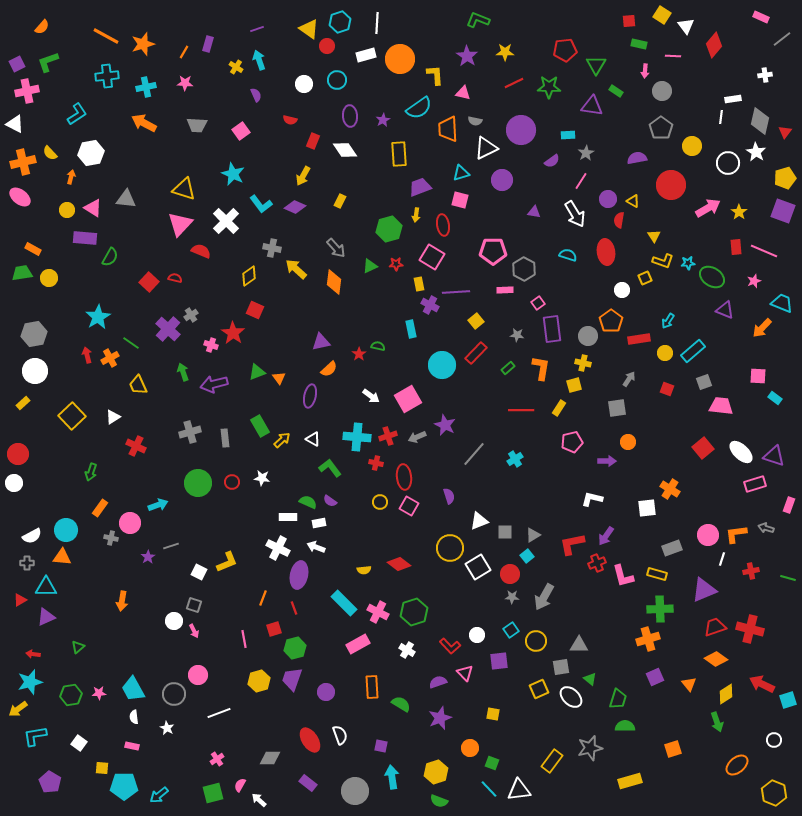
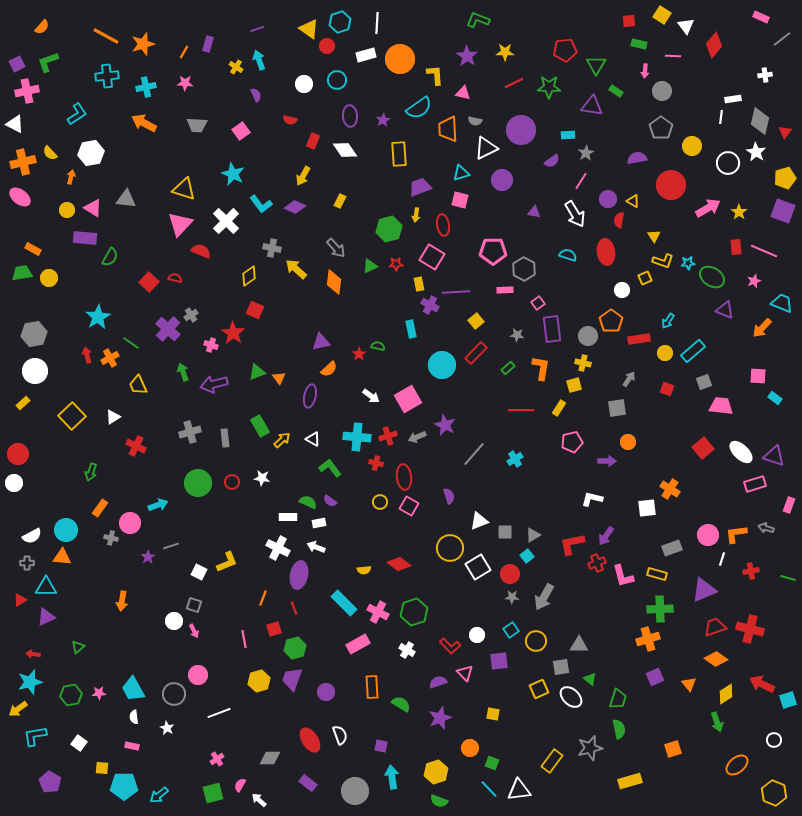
green semicircle at (625, 726): moved 6 px left, 3 px down; rotated 78 degrees clockwise
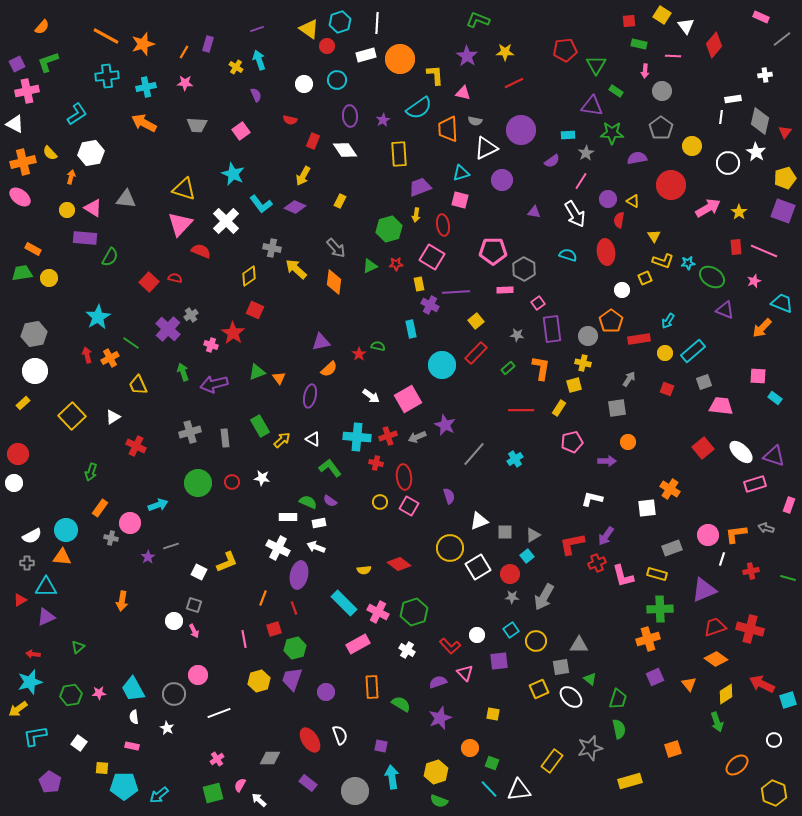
green star at (549, 87): moved 63 px right, 46 px down
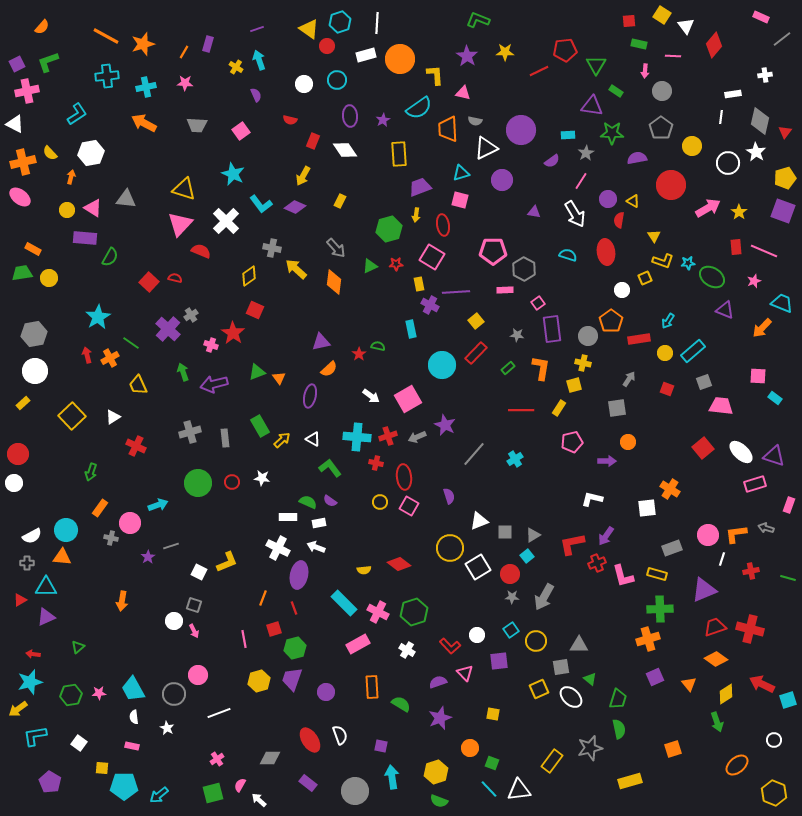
red line at (514, 83): moved 25 px right, 12 px up
white rectangle at (733, 99): moved 5 px up
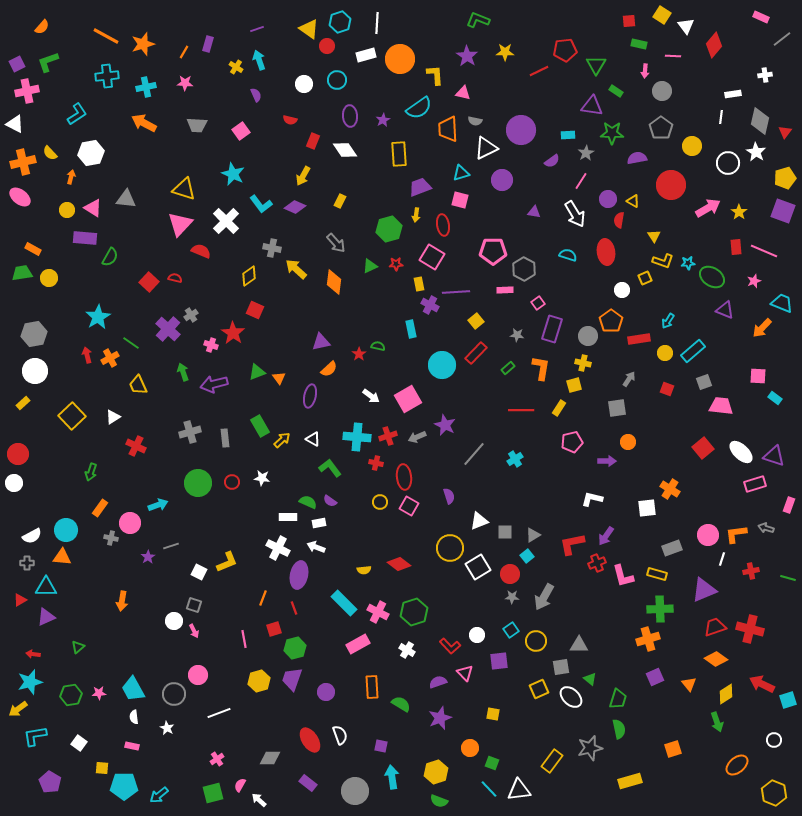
gray arrow at (336, 248): moved 5 px up
purple rectangle at (552, 329): rotated 24 degrees clockwise
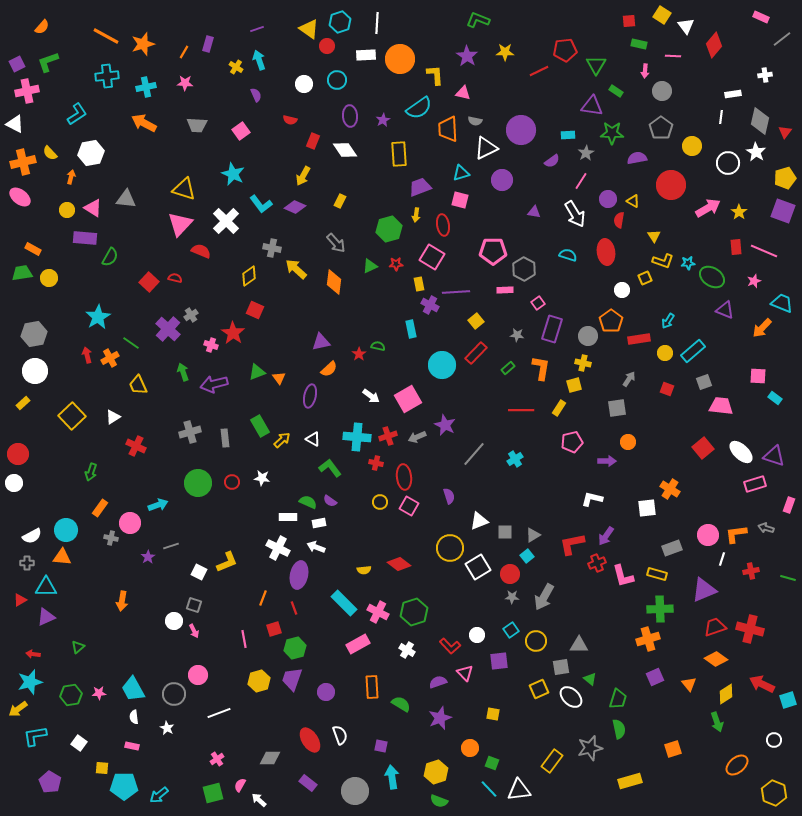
white rectangle at (366, 55): rotated 12 degrees clockwise
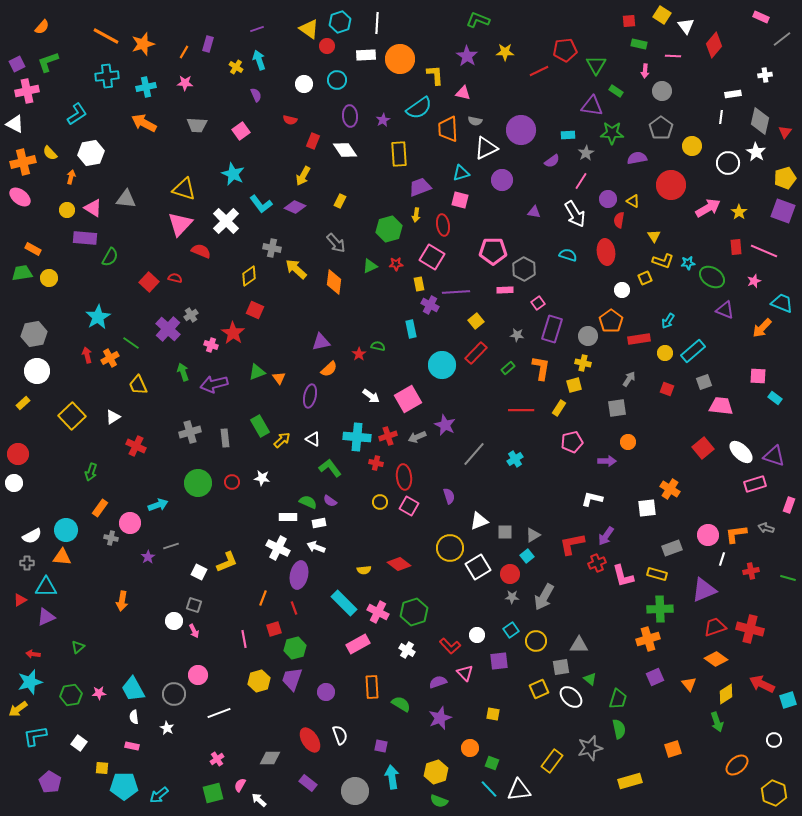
white circle at (35, 371): moved 2 px right
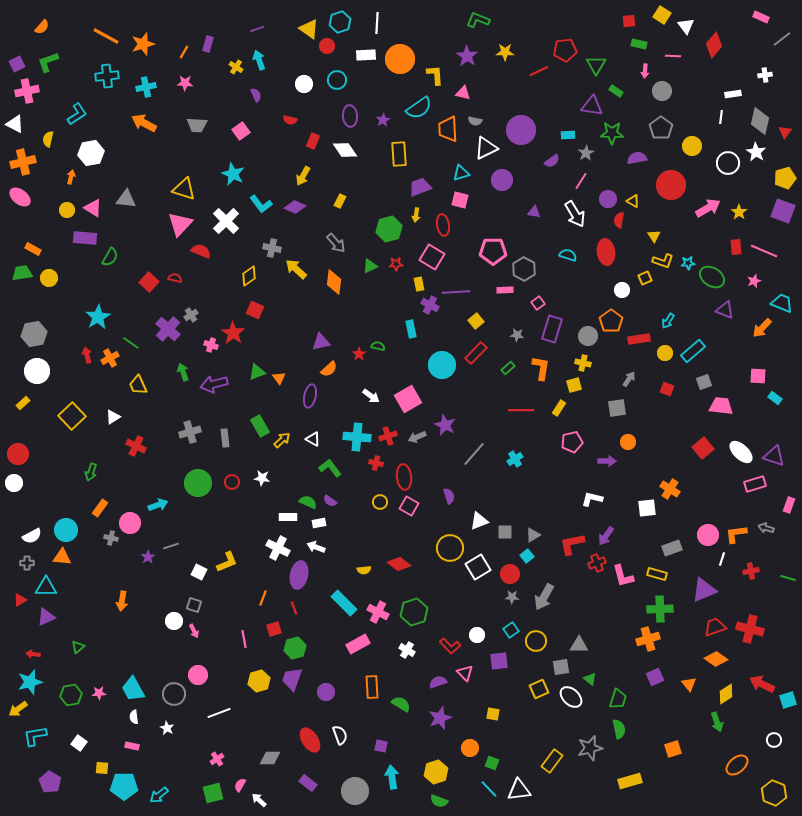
yellow semicircle at (50, 153): moved 2 px left, 14 px up; rotated 56 degrees clockwise
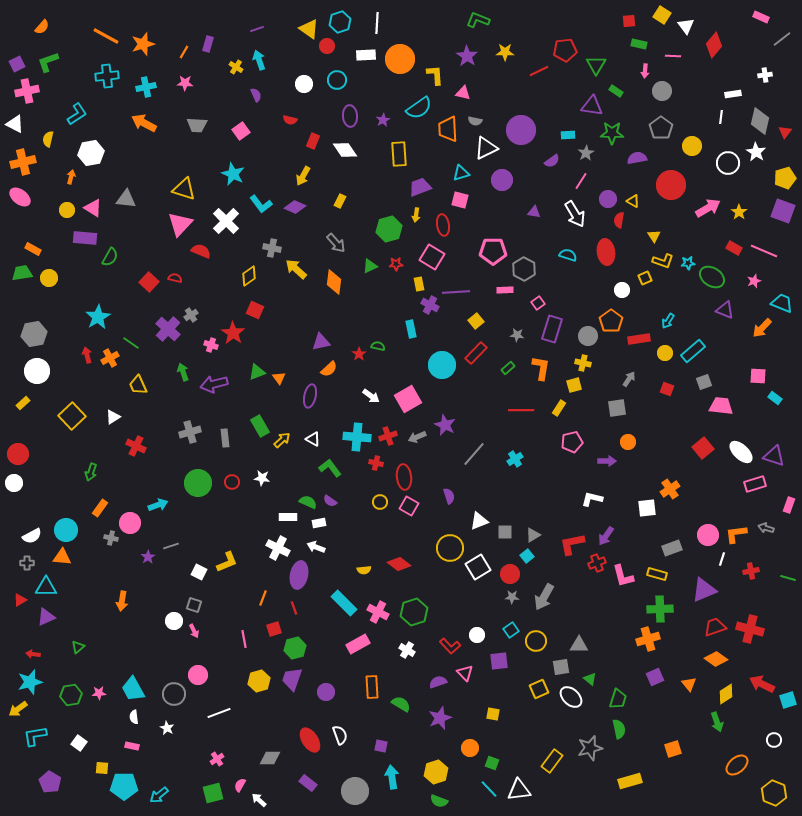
red rectangle at (736, 247): moved 2 px left, 1 px down; rotated 56 degrees counterclockwise
orange cross at (670, 489): rotated 24 degrees clockwise
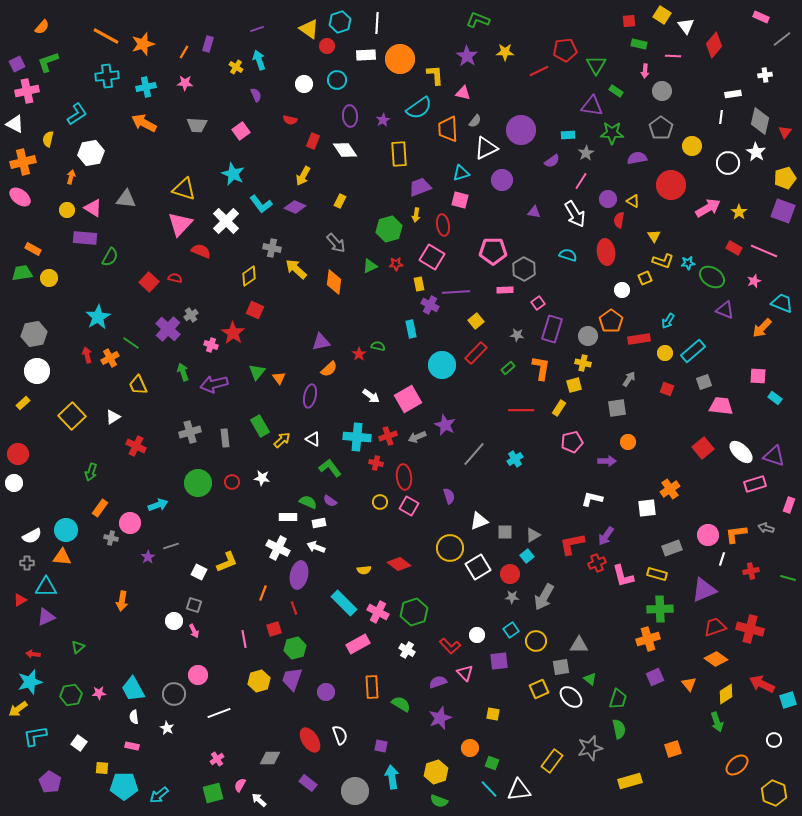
gray semicircle at (475, 121): rotated 64 degrees counterclockwise
green triangle at (257, 372): rotated 30 degrees counterclockwise
orange line at (263, 598): moved 5 px up
